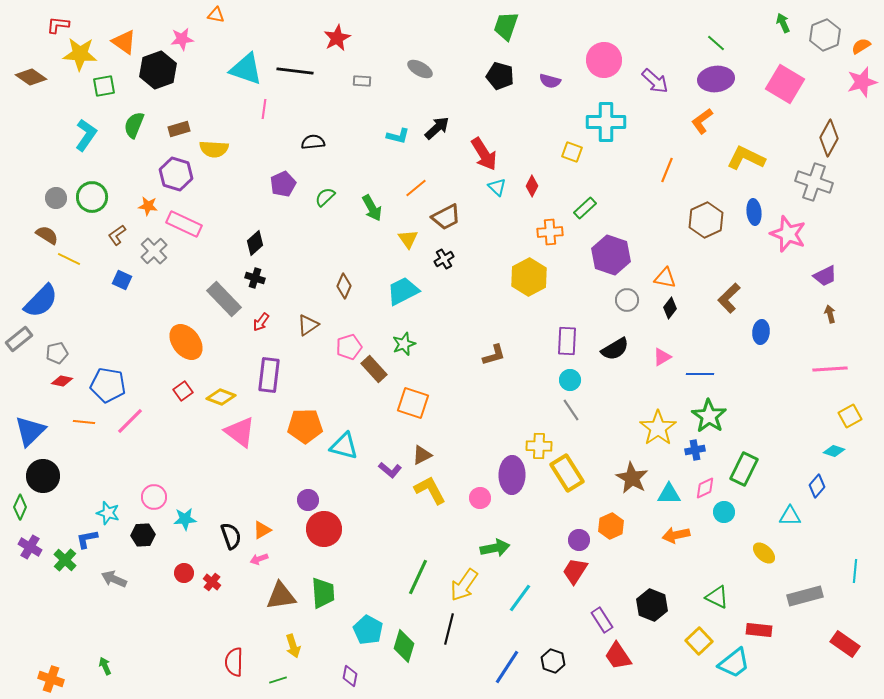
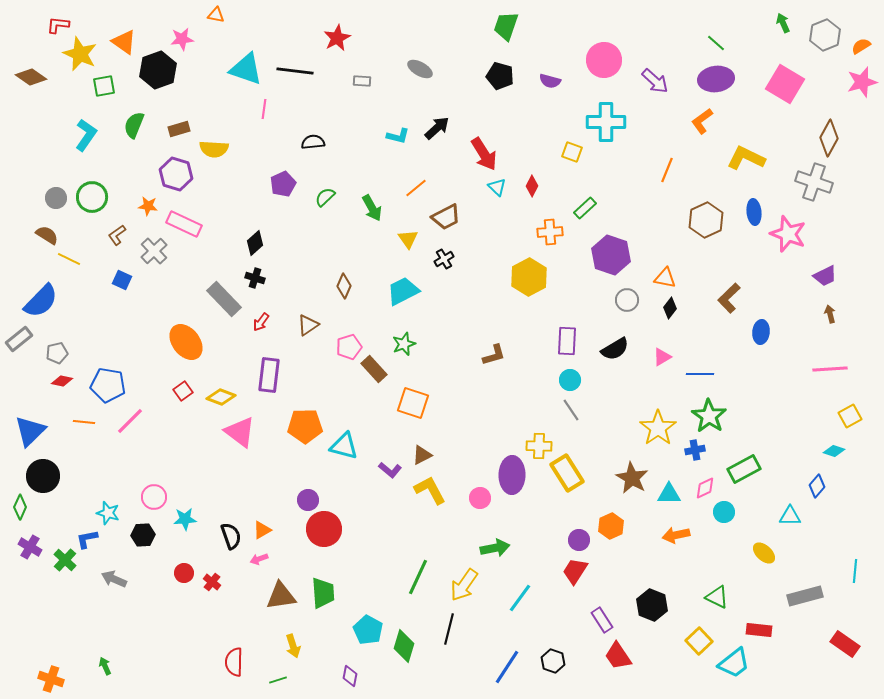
yellow star at (80, 54): rotated 20 degrees clockwise
green rectangle at (744, 469): rotated 36 degrees clockwise
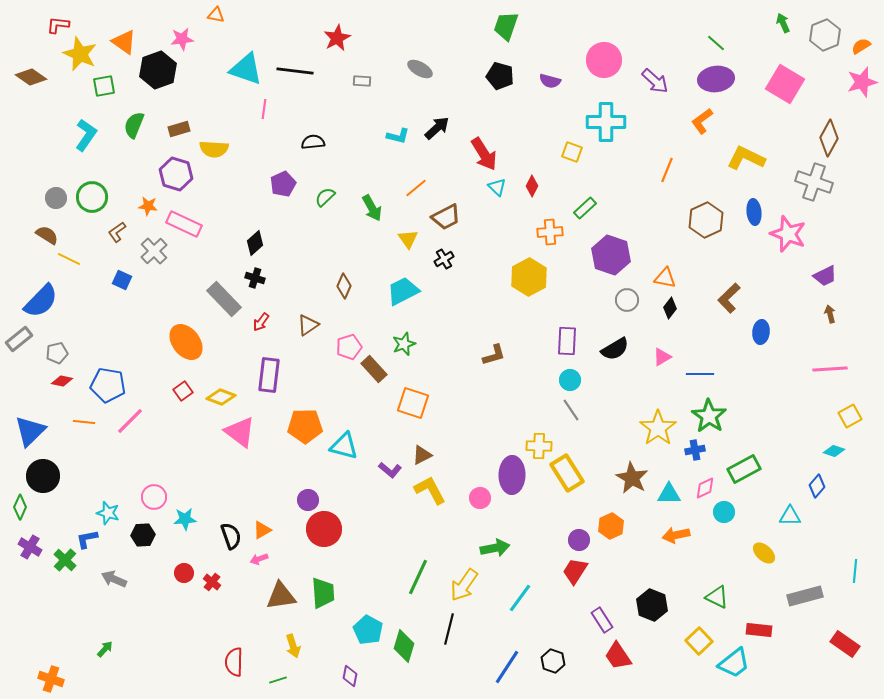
brown L-shape at (117, 235): moved 3 px up
green arrow at (105, 666): moved 17 px up; rotated 66 degrees clockwise
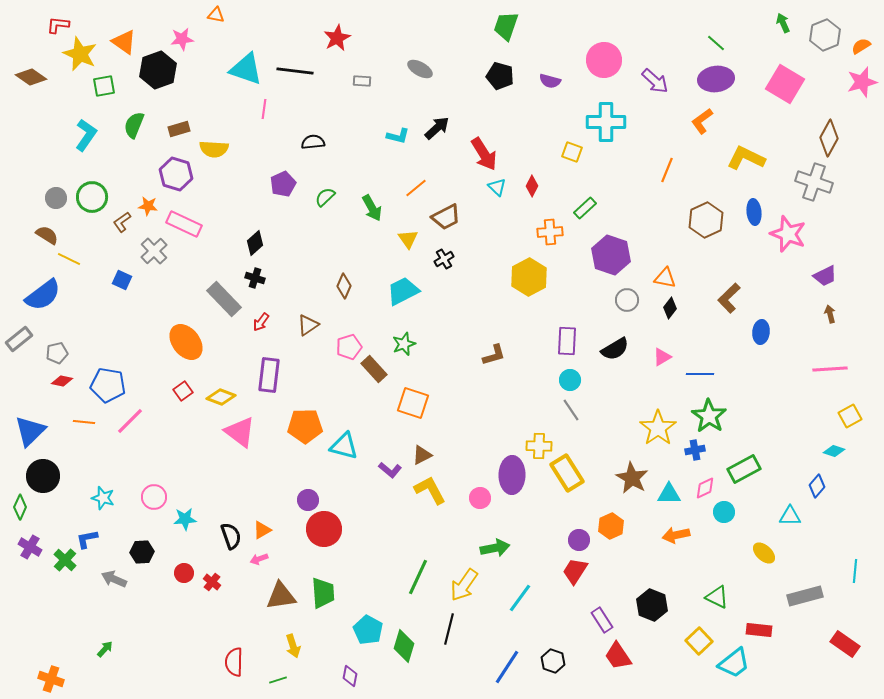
brown L-shape at (117, 232): moved 5 px right, 10 px up
blue semicircle at (41, 301): moved 2 px right, 6 px up; rotated 9 degrees clockwise
cyan star at (108, 513): moved 5 px left, 15 px up
black hexagon at (143, 535): moved 1 px left, 17 px down
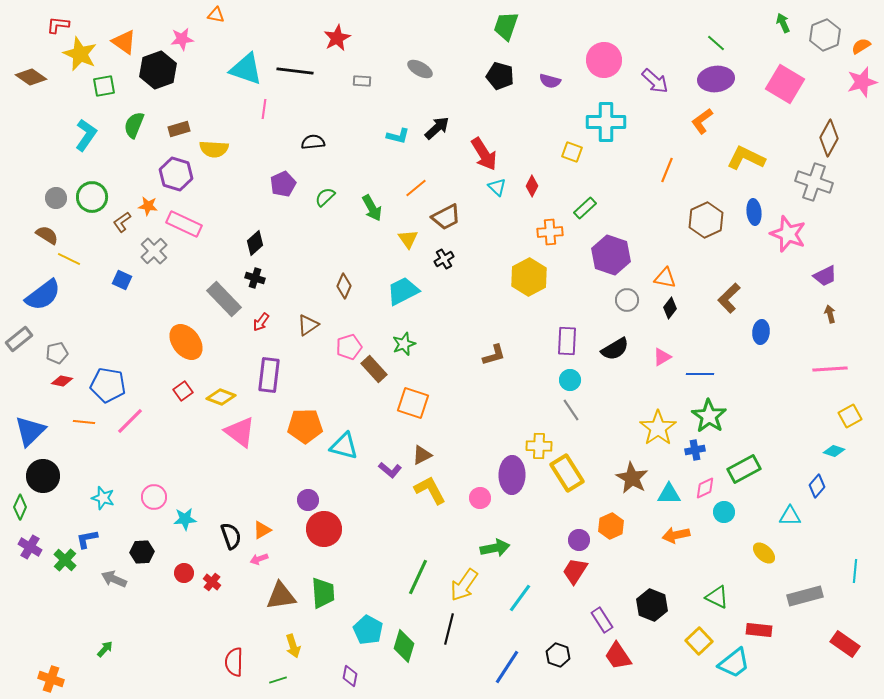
black hexagon at (553, 661): moved 5 px right, 6 px up
